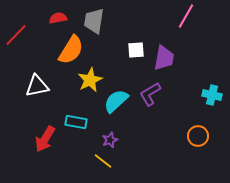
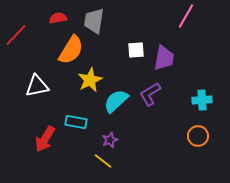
cyan cross: moved 10 px left, 5 px down; rotated 18 degrees counterclockwise
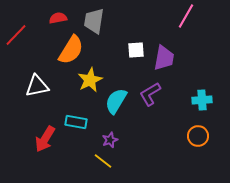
cyan semicircle: rotated 16 degrees counterclockwise
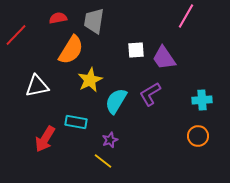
purple trapezoid: rotated 136 degrees clockwise
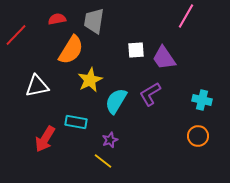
red semicircle: moved 1 px left, 1 px down
cyan cross: rotated 18 degrees clockwise
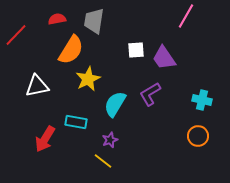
yellow star: moved 2 px left, 1 px up
cyan semicircle: moved 1 px left, 3 px down
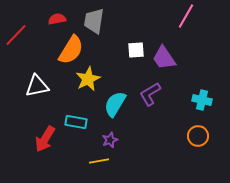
yellow line: moved 4 px left; rotated 48 degrees counterclockwise
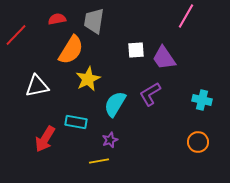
orange circle: moved 6 px down
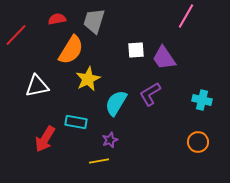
gray trapezoid: rotated 8 degrees clockwise
cyan semicircle: moved 1 px right, 1 px up
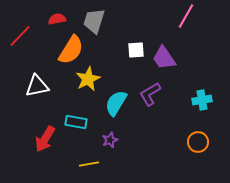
red line: moved 4 px right, 1 px down
cyan cross: rotated 24 degrees counterclockwise
yellow line: moved 10 px left, 3 px down
